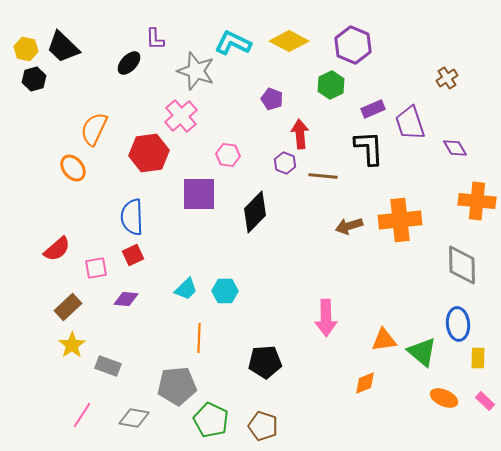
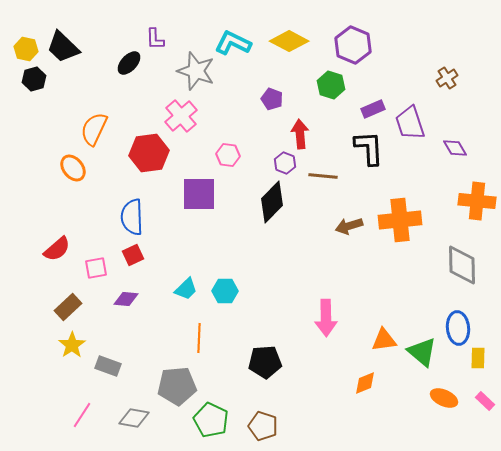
green hexagon at (331, 85): rotated 16 degrees counterclockwise
black diamond at (255, 212): moved 17 px right, 10 px up
blue ellipse at (458, 324): moved 4 px down
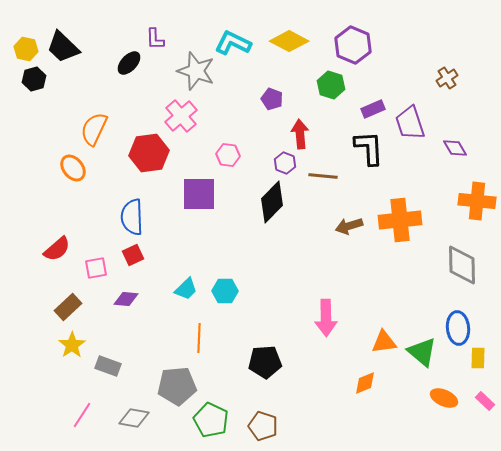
orange triangle at (384, 340): moved 2 px down
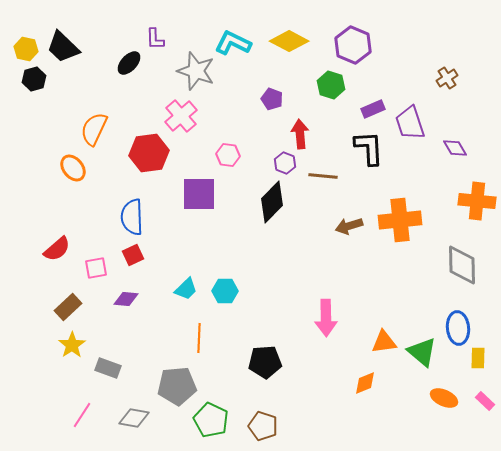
gray rectangle at (108, 366): moved 2 px down
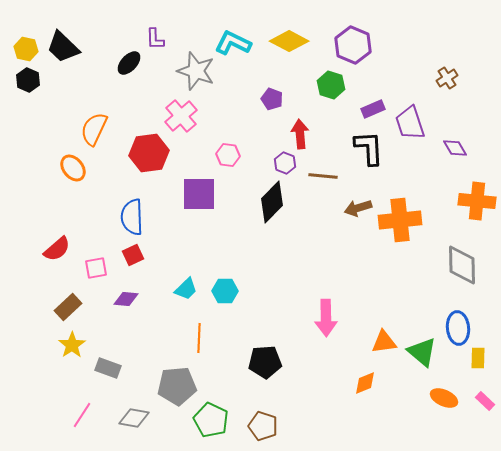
black hexagon at (34, 79): moved 6 px left, 1 px down; rotated 20 degrees counterclockwise
brown arrow at (349, 226): moved 9 px right, 18 px up
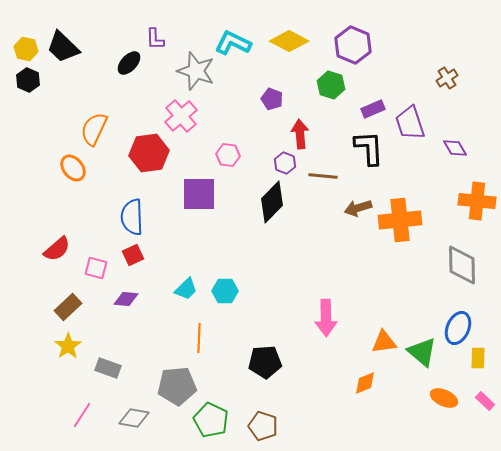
pink square at (96, 268): rotated 25 degrees clockwise
blue ellipse at (458, 328): rotated 28 degrees clockwise
yellow star at (72, 345): moved 4 px left, 1 px down
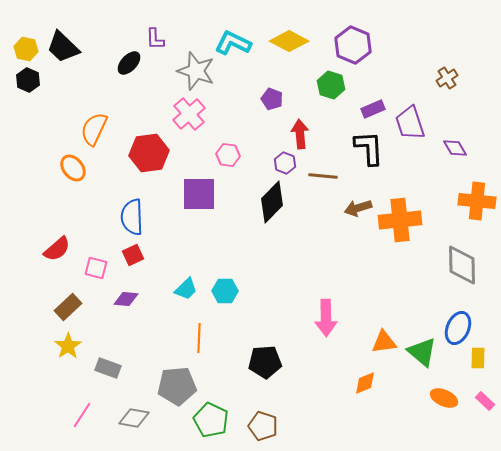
pink cross at (181, 116): moved 8 px right, 2 px up
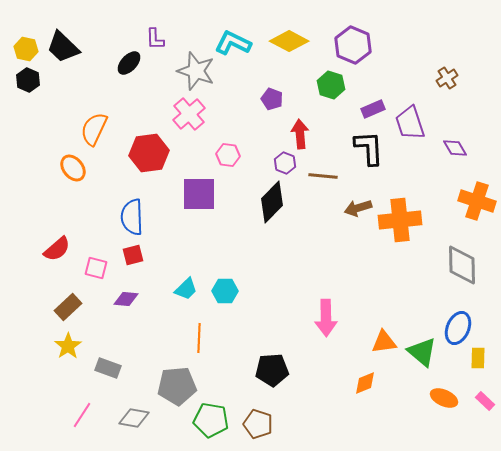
orange cross at (477, 201): rotated 12 degrees clockwise
red square at (133, 255): rotated 10 degrees clockwise
black pentagon at (265, 362): moved 7 px right, 8 px down
green pentagon at (211, 420): rotated 16 degrees counterclockwise
brown pentagon at (263, 426): moved 5 px left, 2 px up
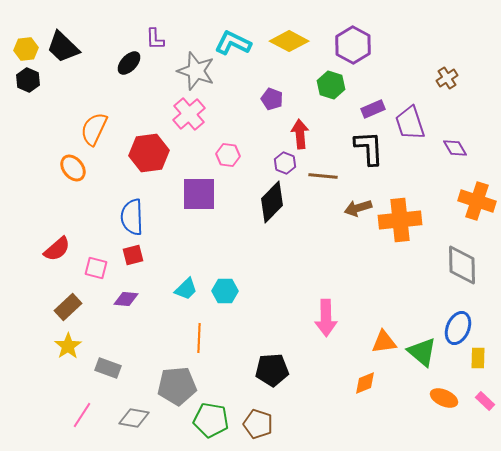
purple hexagon at (353, 45): rotated 6 degrees clockwise
yellow hexagon at (26, 49): rotated 20 degrees counterclockwise
